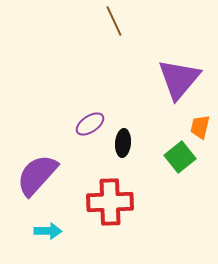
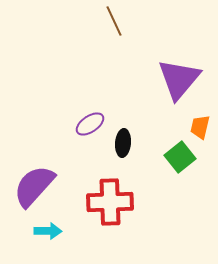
purple semicircle: moved 3 px left, 11 px down
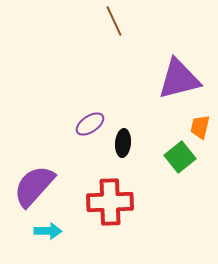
purple triangle: rotated 36 degrees clockwise
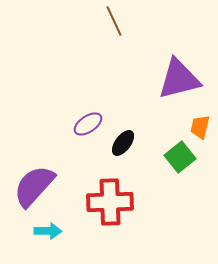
purple ellipse: moved 2 px left
black ellipse: rotated 32 degrees clockwise
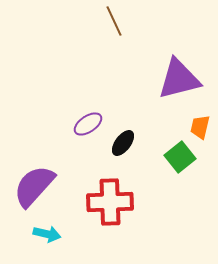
cyan arrow: moved 1 px left, 3 px down; rotated 12 degrees clockwise
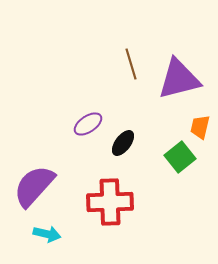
brown line: moved 17 px right, 43 px down; rotated 8 degrees clockwise
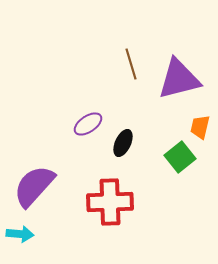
black ellipse: rotated 12 degrees counterclockwise
cyan arrow: moved 27 px left; rotated 8 degrees counterclockwise
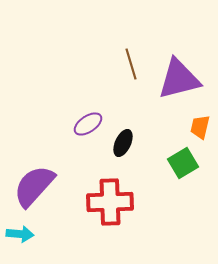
green square: moved 3 px right, 6 px down; rotated 8 degrees clockwise
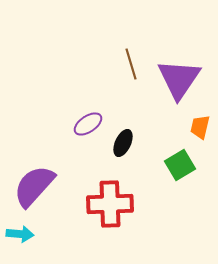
purple triangle: rotated 42 degrees counterclockwise
green square: moved 3 px left, 2 px down
red cross: moved 2 px down
